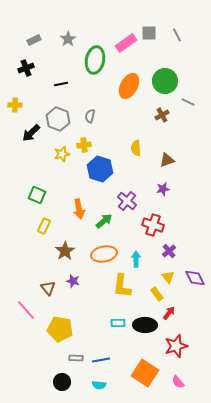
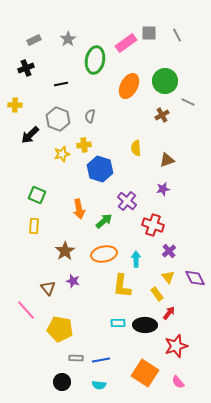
black arrow at (31, 133): moved 1 px left, 2 px down
yellow rectangle at (44, 226): moved 10 px left; rotated 21 degrees counterclockwise
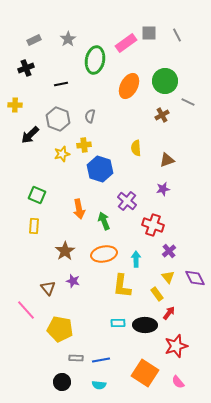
green arrow at (104, 221): rotated 72 degrees counterclockwise
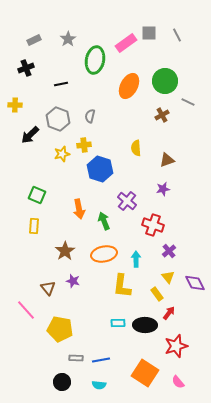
purple diamond at (195, 278): moved 5 px down
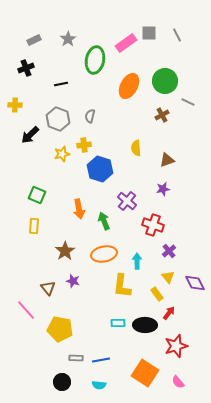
cyan arrow at (136, 259): moved 1 px right, 2 px down
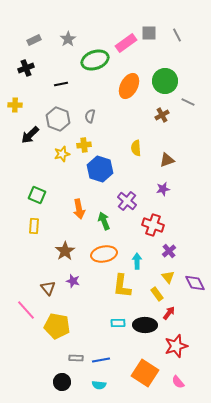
green ellipse at (95, 60): rotated 60 degrees clockwise
yellow pentagon at (60, 329): moved 3 px left, 3 px up
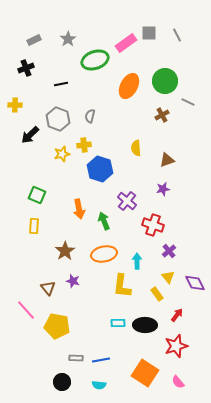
red arrow at (169, 313): moved 8 px right, 2 px down
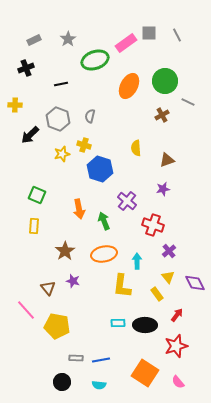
yellow cross at (84, 145): rotated 24 degrees clockwise
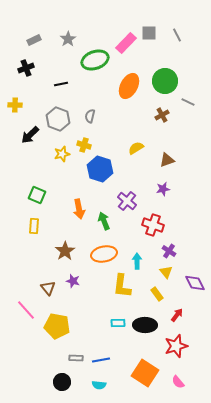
pink rectangle at (126, 43): rotated 10 degrees counterclockwise
yellow semicircle at (136, 148): rotated 63 degrees clockwise
purple cross at (169, 251): rotated 16 degrees counterclockwise
yellow triangle at (168, 277): moved 2 px left, 5 px up
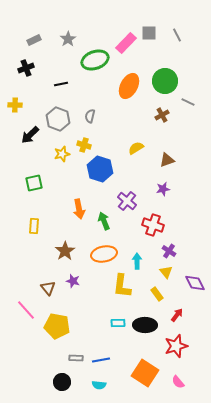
green square at (37, 195): moved 3 px left, 12 px up; rotated 36 degrees counterclockwise
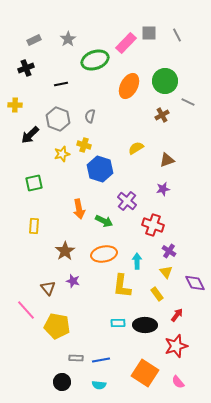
green arrow at (104, 221): rotated 138 degrees clockwise
